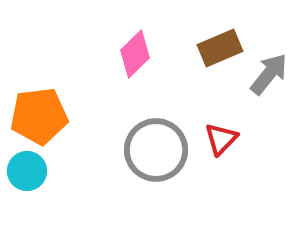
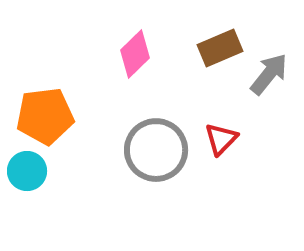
orange pentagon: moved 6 px right
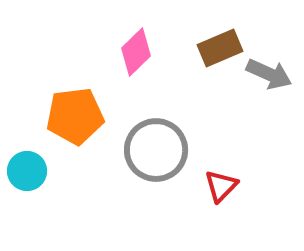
pink diamond: moved 1 px right, 2 px up
gray arrow: rotated 75 degrees clockwise
orange pentagon: moved 30 px right
red triangle: moved 47 px down
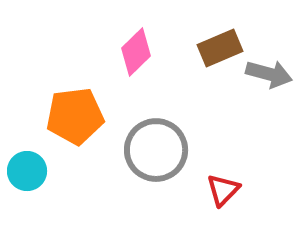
gray arrow: rotated 9 degrees counterclockwise
red triangle: moved 2 px right, 4 px down
